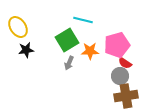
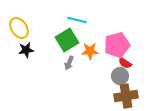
cyan line: moved 6 px left
yellow ellipse: moved 1 px right, 1 px down
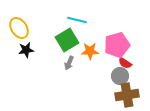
brown cross: moved 1 px right, 1 px up
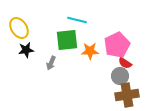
green square: rotated 25 degrees clockwise
pink pentagon: rotated 10 degrees counterclockwise
gray arrow: moved 18 px left
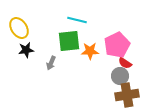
green square: moved 2 px right, 1 px down
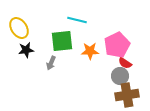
green square: moved 7 px left
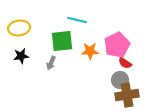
yellow ellipse: rotated 65 degrees counterclockwise
black star: moved 5 px left, 6 px down
gray circle: moved 4 px down
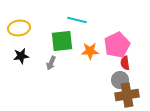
red semicircle: rotated 48 degrees clockwise
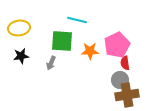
green square: rotated 10 degrees clockwise
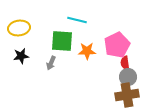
orange star: moved 3 px left
gray circle: moved 8 px right, 3 px up
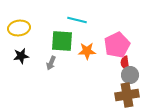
gray circle: moved 2 px right, 2 px up
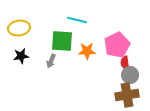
gray arrow: moved 2 px up
